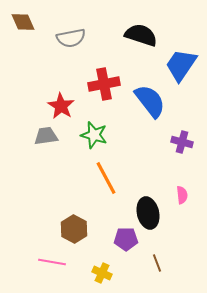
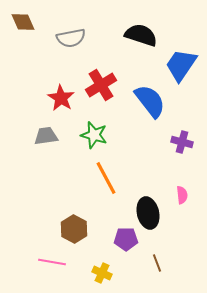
red cross: moved 3 px left, 1 px down; rotated 20 degrees counterclockwise
red star: moved 8 px up
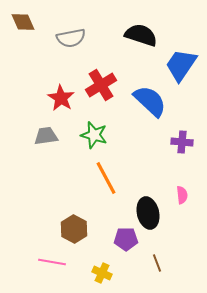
blue semicircle: rotated 9 degrees counterclockwise
purple cross: rotated 10 degrees counterclockwise
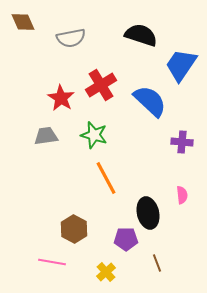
yellow cross: moved 4 px right, 1 px up; rotated 24 degrees clockwise
